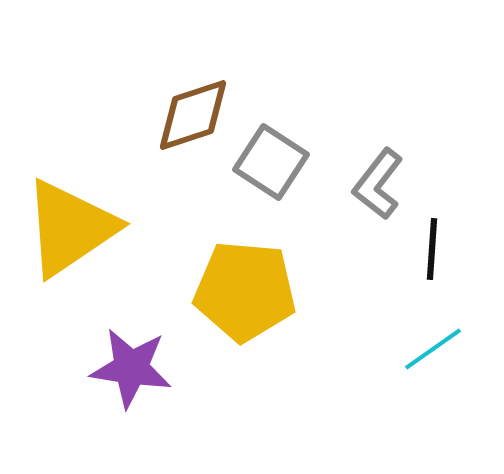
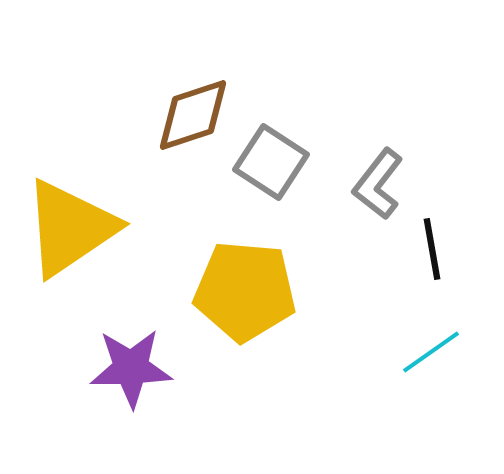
black line: rotated 14 degrees counterclockwise
cyan line: moved 2 px left, 3 px down
purple star: rotated 10 degrees counterclockwise
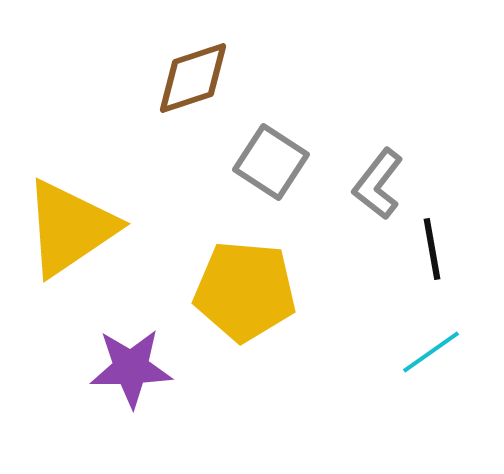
brown diamond: moved 37 px up
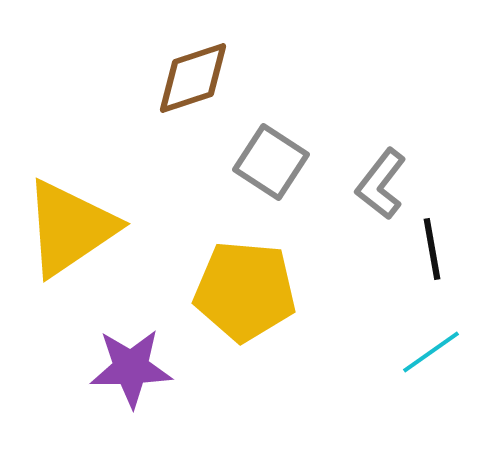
gray L-shape: moved 3 px right
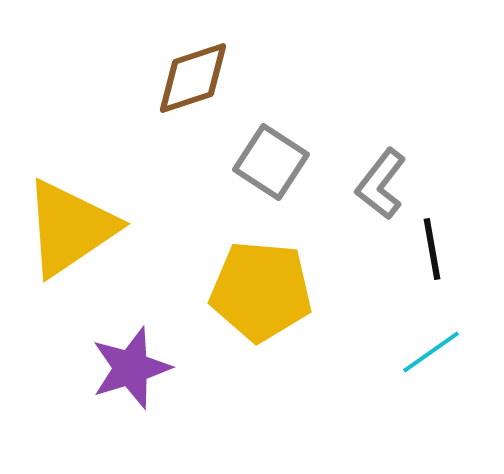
yellow pentagon: moved 16 px right
purple star: rotated 16 degrees counterclockwise
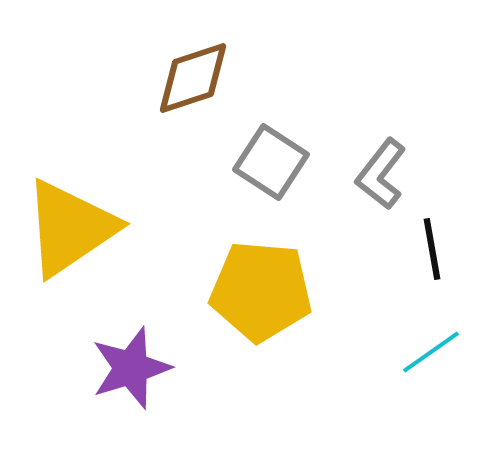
gray L-shape: moved 10 px up
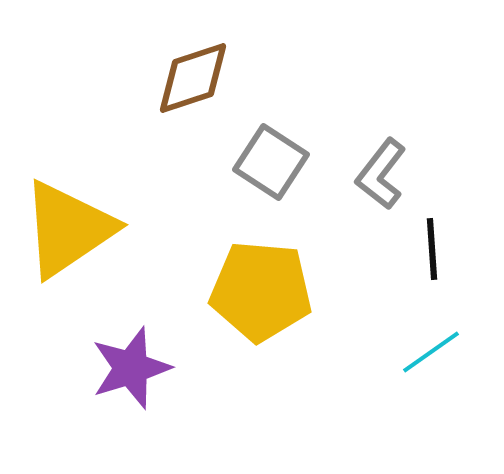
yellow triangle: moved 2 px left, 1 px down
black line: rotated 6 degrees clockwise
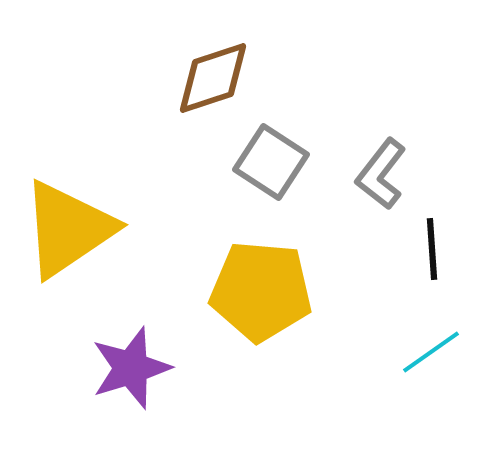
brown diamond: moved 20 px right
